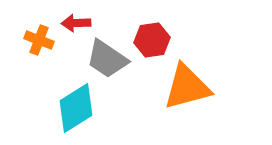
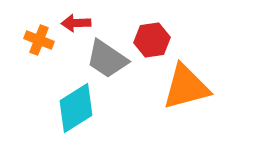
orange triangle: moved 1 px left
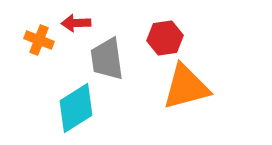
red hexagon: moved 13 px right, 2 px up
gray trapezoid: rotated 48 degrees clockwise
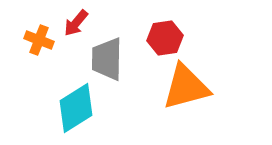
red arrow: rotated 48 degrees counterclockwise
gray trapezoid: rotated 9 degrees clockwise
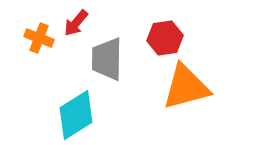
orange cross: moved 2 px up
cyan diamond: moved 7 px down
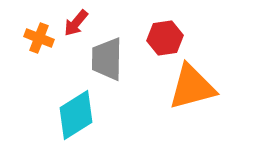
orange triangle: moved 6 px right
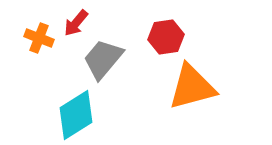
red hexagon: moved 1 px right, 1 px up
gray trapezoid: moved 4 px left; rotated 39 degrees clockwise
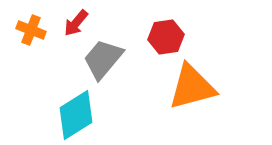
orange cross: moved 8 px left, 8 px up
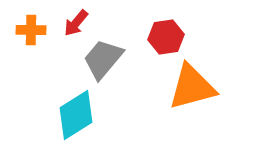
orange cross: rotated 20 degrees counterclockwise
